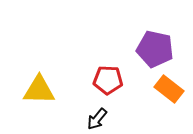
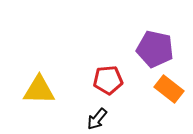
red pentagon: rotated 8 degrees counterclockwise
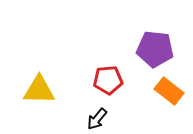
purple pentagon: rotated 6 degrees counterclockwise
orange rectangle: moved 2 px down
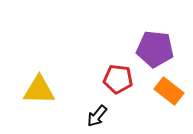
red pentagon: moved 10 px right, 1 px up; rotated 12 degrees clockwise
black arrow: moved 3 px up
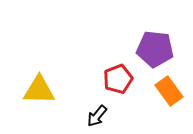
red pentagon: rotated 28 degrees counterclockwise
orange rectangle: rotated 16 degrees clockwise
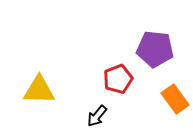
orange rectangle: moved 6 px right, 8 px down
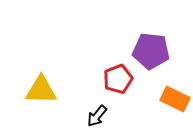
purple pentagon: moved 4 px left, 2 px down
yellow triangle: moved 2 px right
orange rectangle: rotated 28 degrees counterclockwise
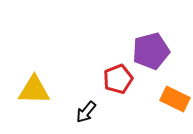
purple pentagon: rotated 21 degrees counterclockwise
yellow triangle: moved 7 px left
black arrow: moved 11 px left, 4 px up
